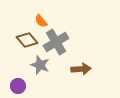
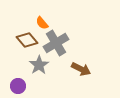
orange semicircle: moved 1 px right, 2 px down
gray cross: moved 1 px down
gray star: moved 1 px left; rotated 18 degrees clockwise
brown arrow: rotated 30 degrees clockwise
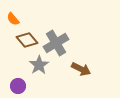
orange semicircle: moved 29 px left, 4 px up
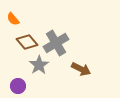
brown diamond: moved 2 px down
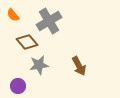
orange semicircle: moved 4 px up
gray cross: moved 7 px left, 22 px up
gray star: rotated 24 degrees clockwise
brown arrow: moved 2 px left, 3 px up; rotated 36 degrees clockwise
